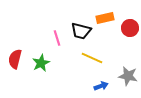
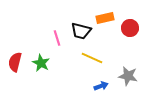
red semicircle: moved 3 px down
green star: rotated 18 degrees counterclockwise
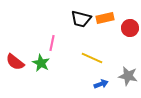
black trapezoid: moved 12 px up
pink line: moved 5 px left, 5 px down; rotated 28 degrees clockwise
red semicircle: rotated 66 degrees counterclockwise
blue arrow: moved 2 px up
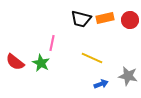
red circle: moved 8 px up
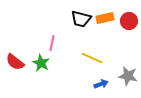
red circle: moved 1 px left, 1 px down
